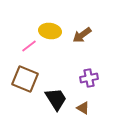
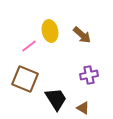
yellow ellipse: rotated 70 degrees clockwise
brown arrow: rotated 102 degrees counterclockwise
purple cross: moved 3 px up
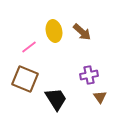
yellow ellipse: moved 4 px right
brown arrow: moved 3 px up
pink line: moved 1 px down
brown triangle: moved 17 px right, 11 px up; rotated 24 degrees clockwise
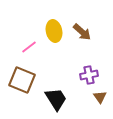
brown square: moved 3 px left, 1 px down
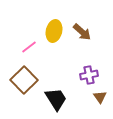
yellow ellipse: rotated 25 degrees clockwise
brown square: moved 2 px right; rotated 24 degrees clockwise
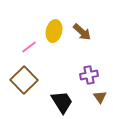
black trapezoid: moved 6 px right, 3 px down
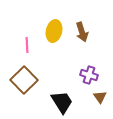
brown arrow: rotated 30 degrees clockwise
pink line: moved 2 px left, 2 px up; rotated 56 degrees counterclockwise
purple cross: rotated 30 degrees clockwise
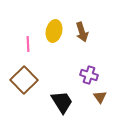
pink line: moved 1 px right, 1 px up
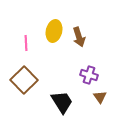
brown arrow: moved 3 px left, 5 px down
pink line: moved 2 px left, 1 px up
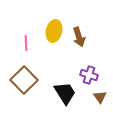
black trapezoid: moved 3 px right, 9 px up
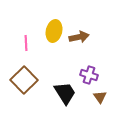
brown arrow: rotated 84 degrees counterclockwise
